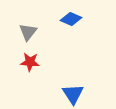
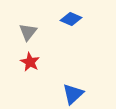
red star: rotated 24 degrees clockwise
blue triangle: rotated 20 degrees clockwise
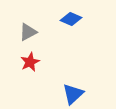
gray triangle: rotated 24 degrees clockwise
red star: rotated 18 degrees clockwise
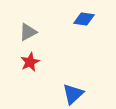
blue diamond: moved 13 px right; rotated 15 degrees counterclockwise
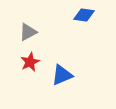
blue diamond: moved 4 px up
blue triangle: moved 11 px left, 19 px up; rotated 20 degrees clockwise
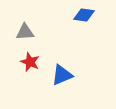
gray triangle: moved 3 px left; rotated 24 degrees clockwise
red star: rotated 24 degrees counterclockwise
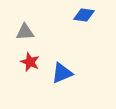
blue triangle: moved 2 px up
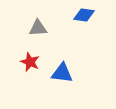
gray triangle: moved 13 px right, 4 px up
blue triangle: rotated 30 degrees clockwise
